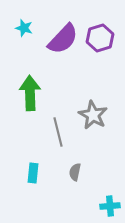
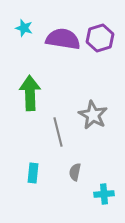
purple semicircle: rotated 124 degrees counterclockwise
cyan cross: moved 6 px left, 12 px up
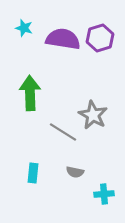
gray line: moved 5 px right; rotated 44 degrees counterclockwise
gray semicircle: rotated 90 degrees counterclockwise
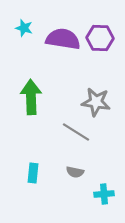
purple hexagon: rotated 20 degrees clockwise
green arrow: moved 1 px right, 4 px down
gray star: moved 3 px right, 13 px up; rotated 20 degrees counterclockwise
gray line: moved 13 px right
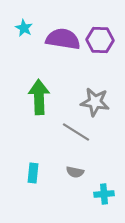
cyan star: rotated 12 degrees clockwise
purple hexagon: moved 2 px down
green arrow: moved 8 px right
gray star: moved 1 px left
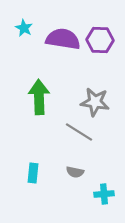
gray line: moved 3 px right
